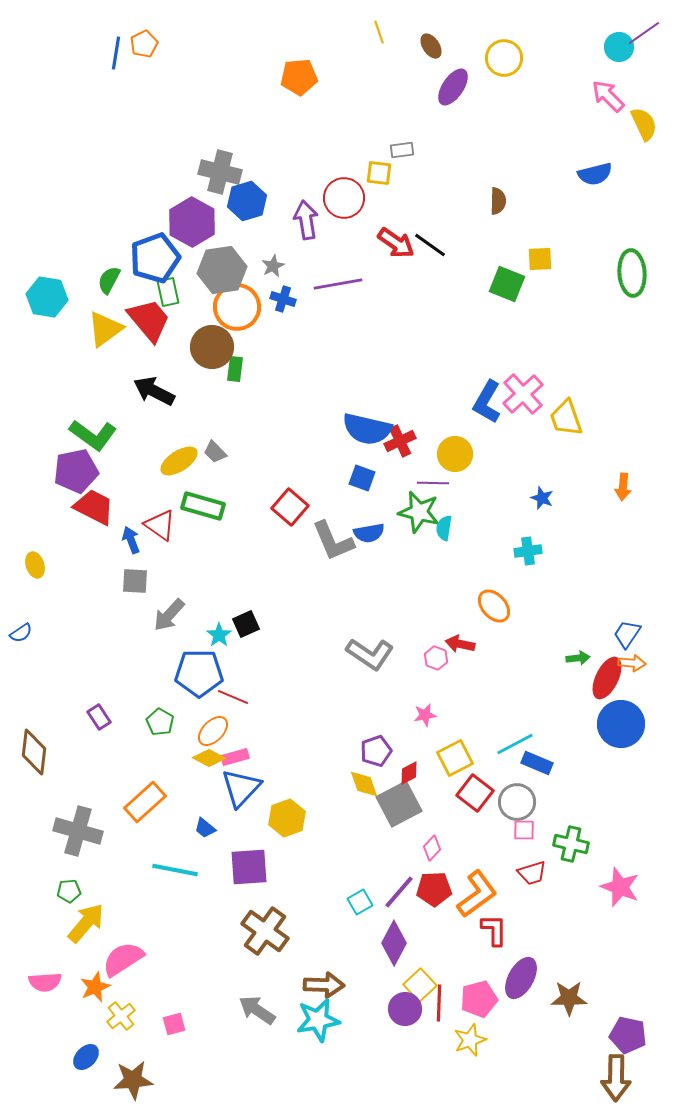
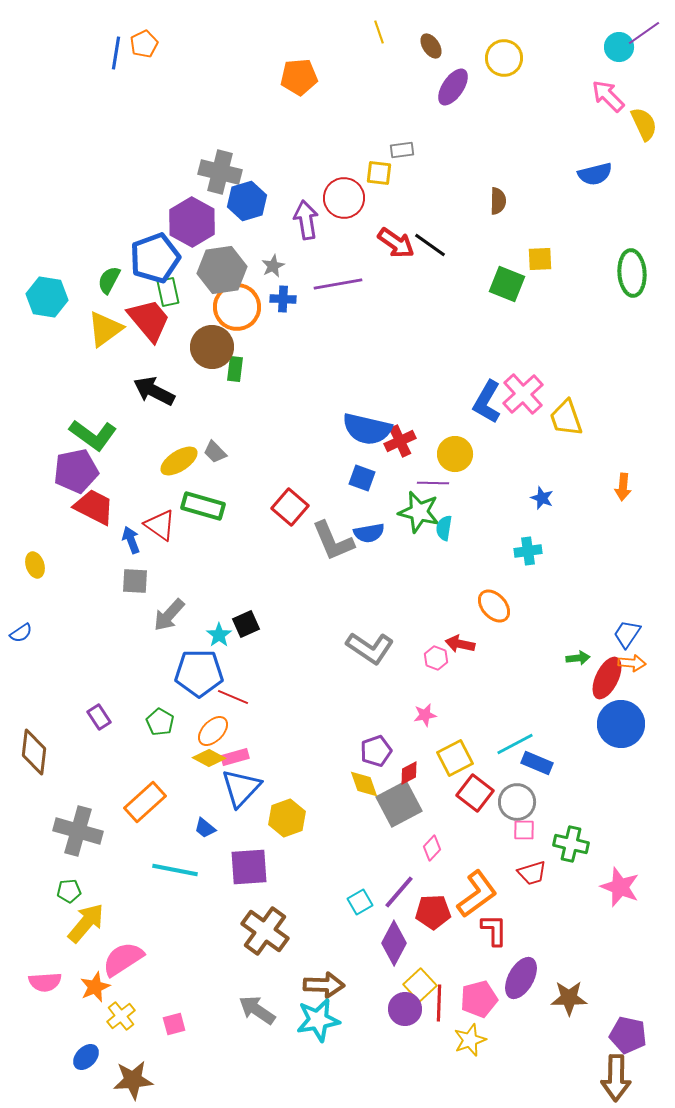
blue cross at (283, 299): rotated 15 degrees counterclockwise
gray L-shape at (370, 654): moved 6 px up
red pentagon at (434, 889): moved 1 px left, 23 px down
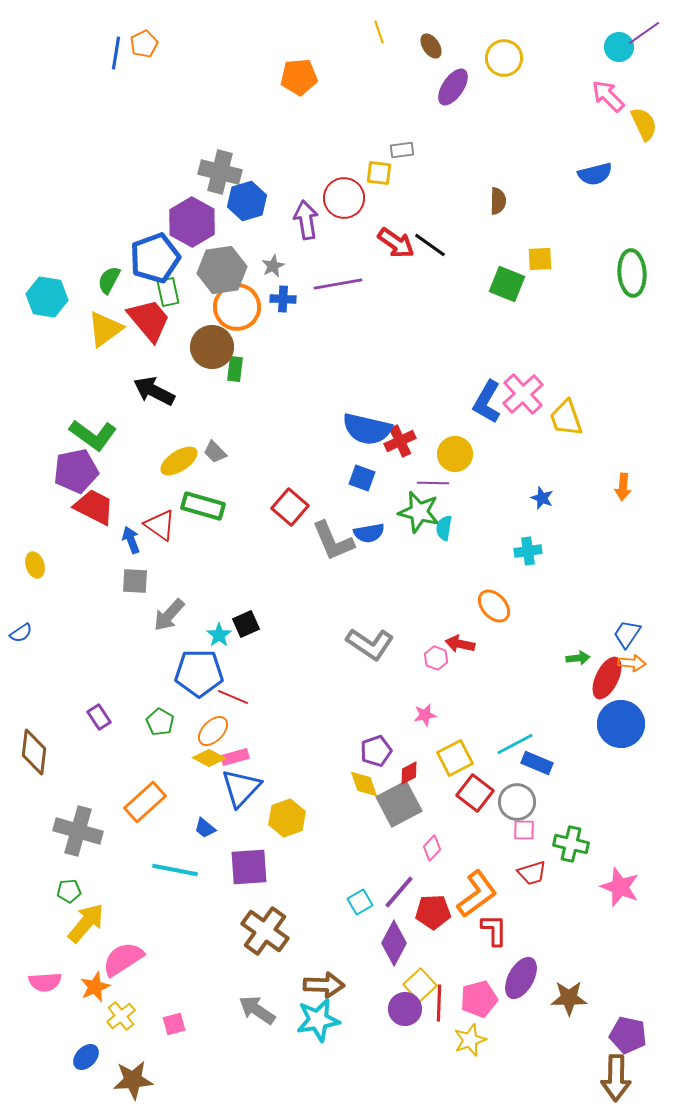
gray L-shape at (370, 648): moved 4 px up
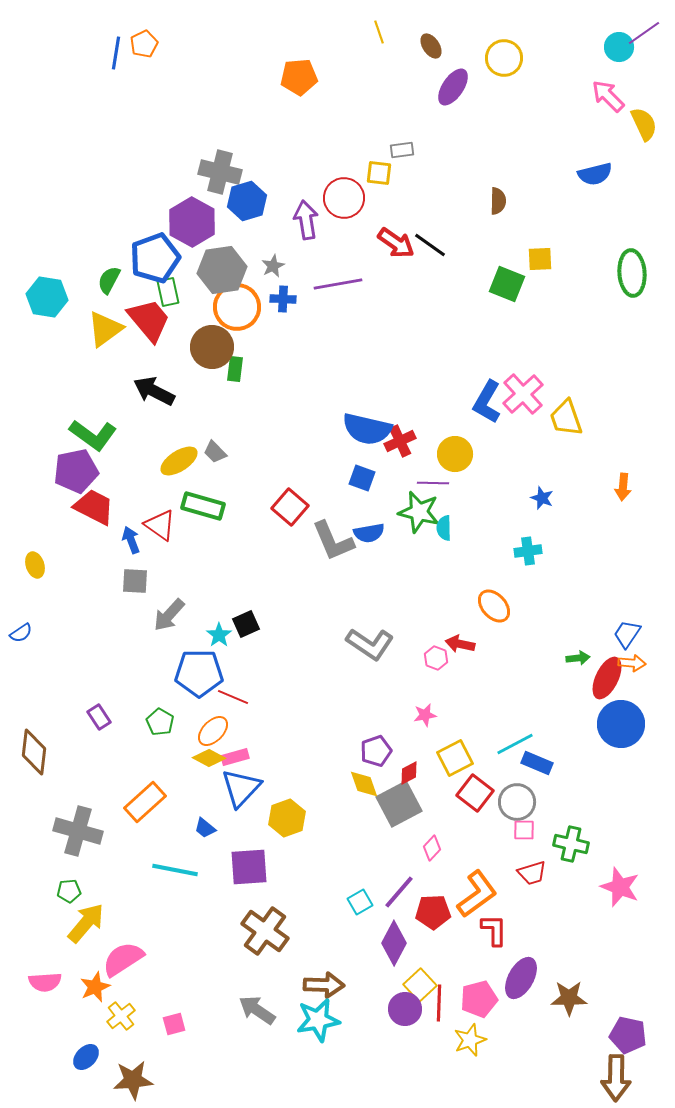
cyan semicircle at (444, 528): rotated 10 degrees counterclockwise
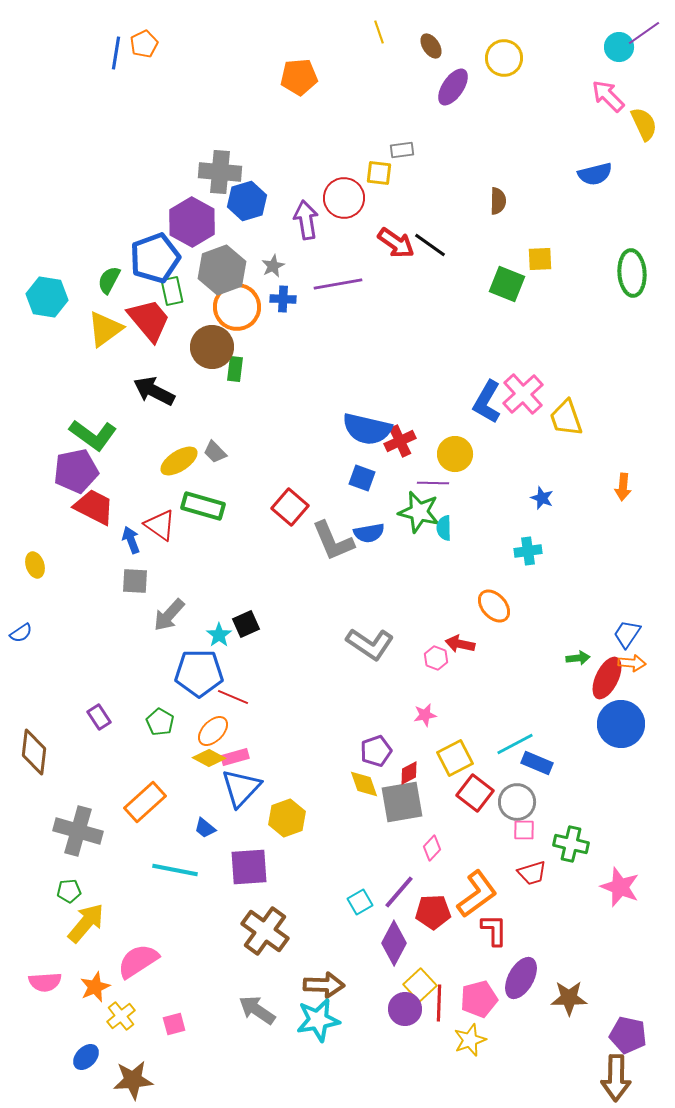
gray cross at (220, 172): rotated 9 degrees counterclockwise
gray hexagon at (222, 270): rotated 12 degrees counterclockwise
green rectangle at (168, 292): moved 4 px right, 1 px up
gray square at (399, 804): moved 3 px right, 2 px up; rotated 18 degrees clockwise
pink semicircle at (123, 959): moved 15 px right, 2 px down
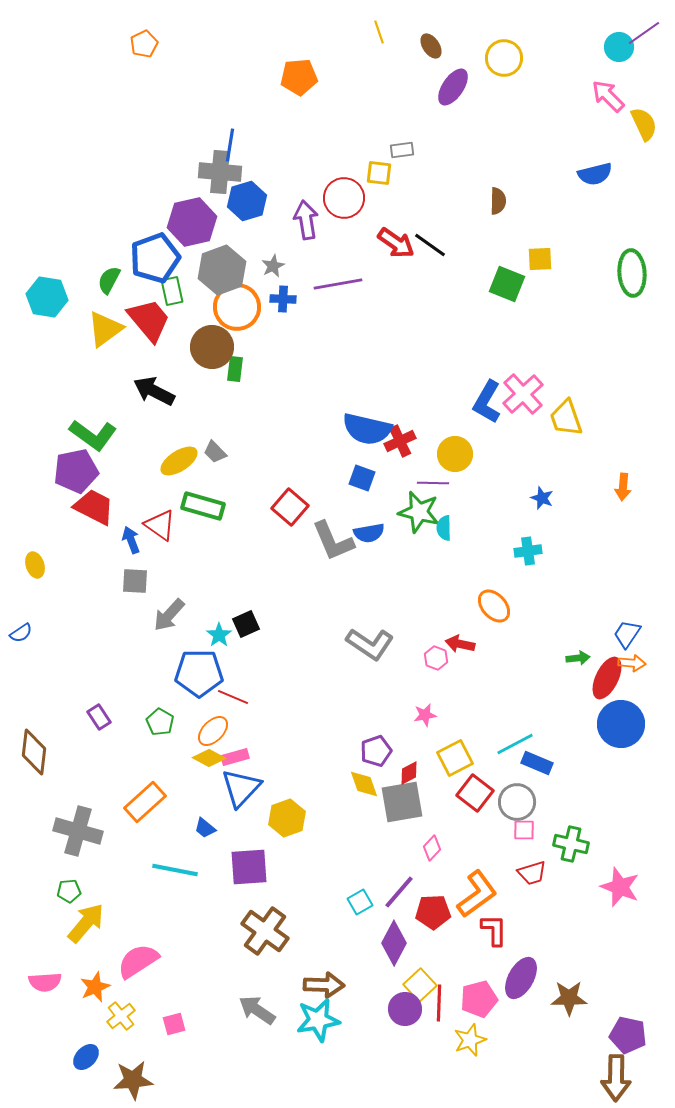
blue line at (116, 53): moved 114 px right, 92 px down
purple hexagon at (192, 222): rotated 18 degrees clockwise
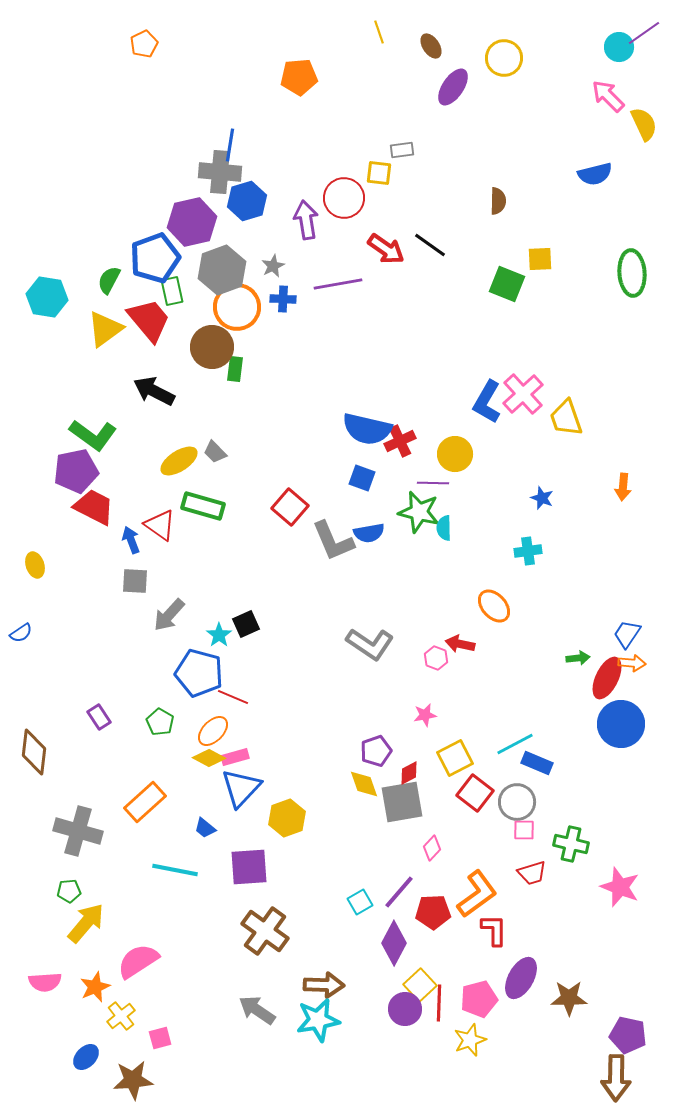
red arrow at (396, 243): moved 10 px left, 6 px down
blue pentagon at (199, 673): rotated 15 degrees clockwise
pink square at (174, 1024): moved 14 px left, 14 px down
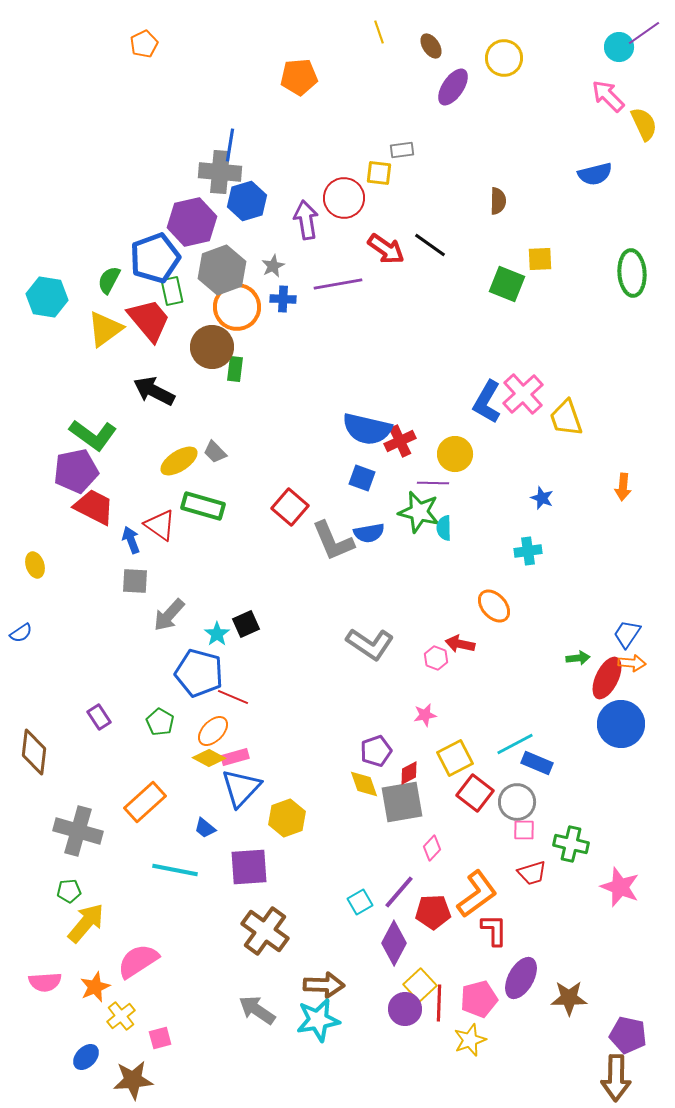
cyan star at (219, 635): moved 2 px left, 1 px up
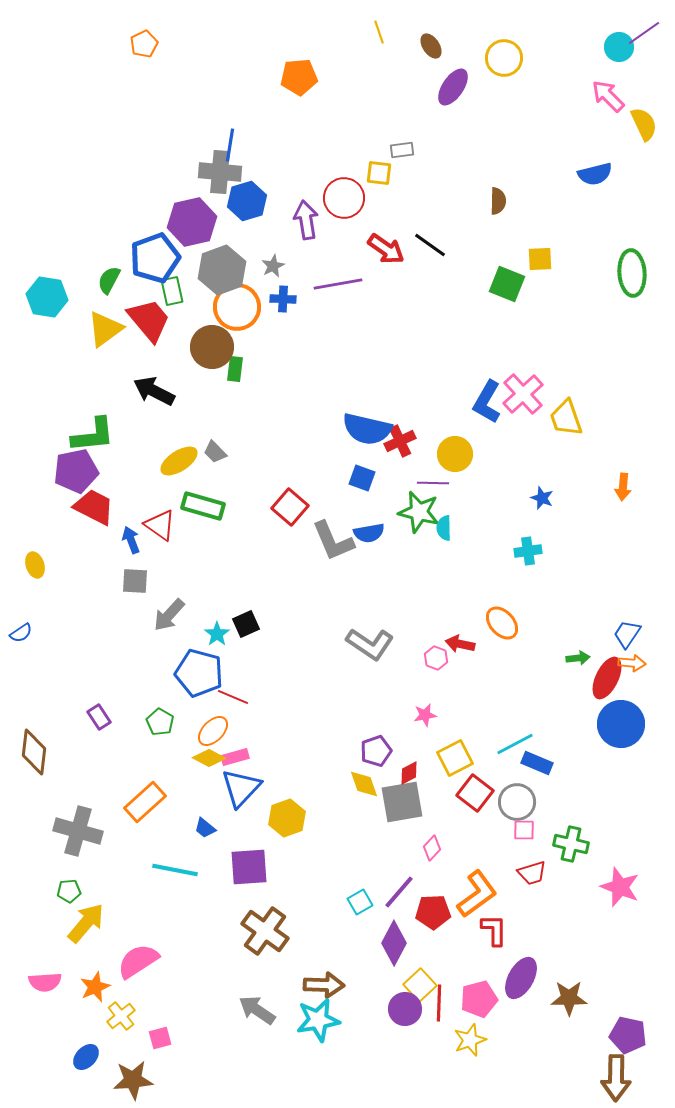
green L-shape at (93, 435): rotated 42 degrees counterclockwise
orange ellipse at (494, 606): moved 8 px right, 17 px down
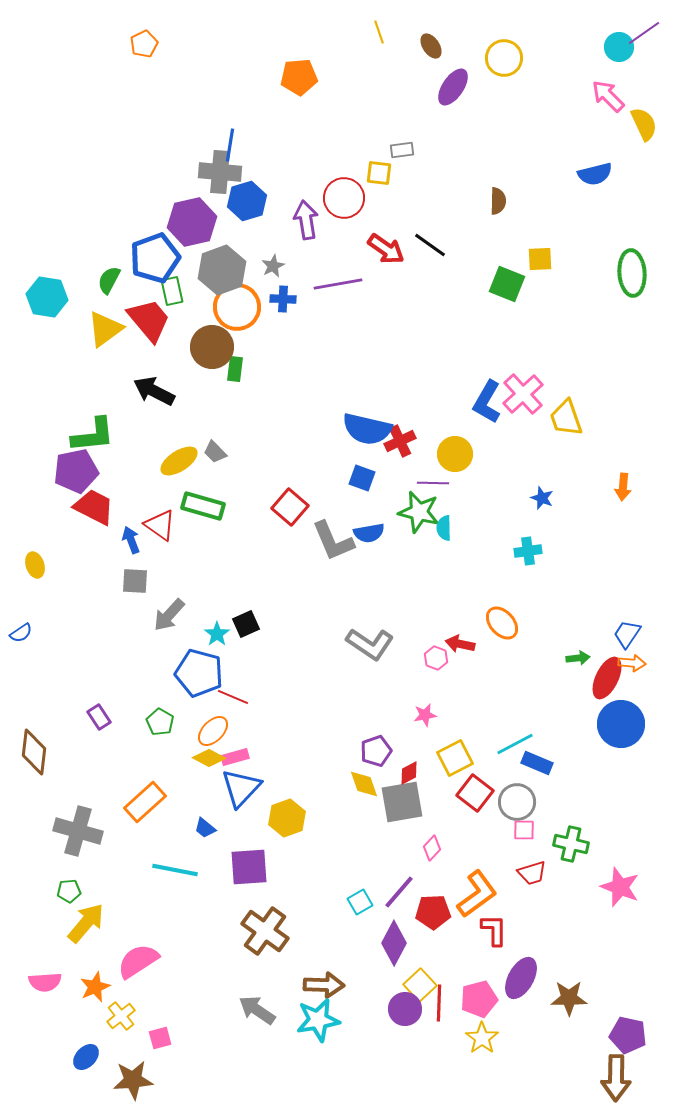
yellow star at (470, 1040): moved 12 px right, 2 px up; rotated 16 degrees counterclockwise
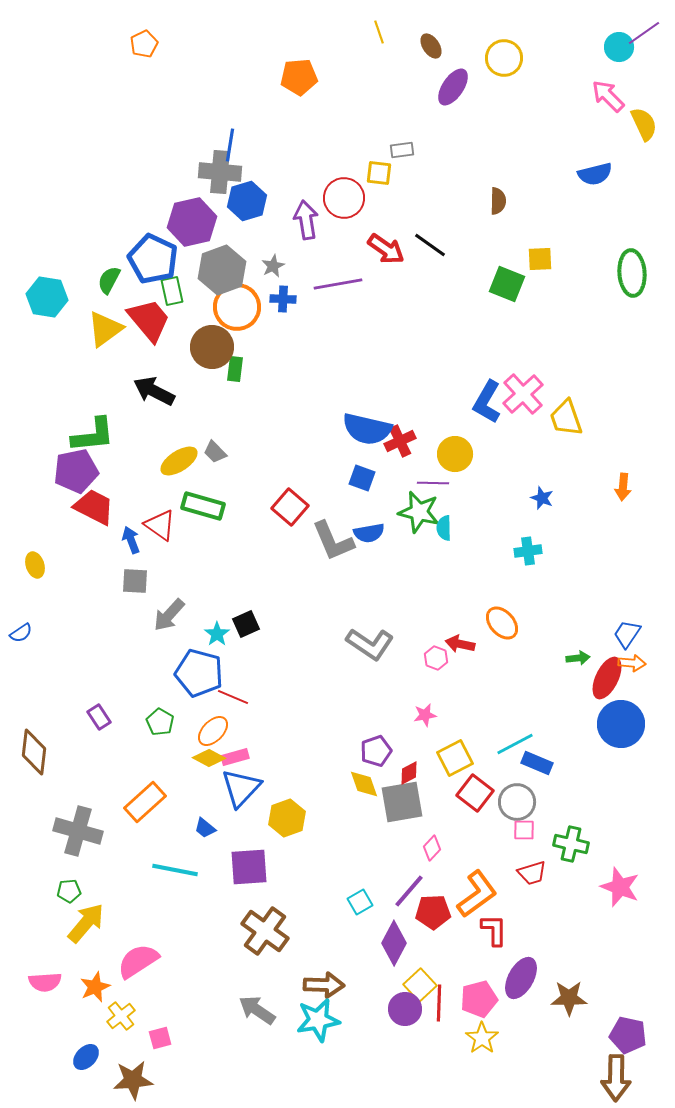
blue pentagon at (155, 258): moved 2 px left, 1 px down; rotated 27 degrees counterclockwise
purple line at (399, 892): moved 10 px right, 1 px up
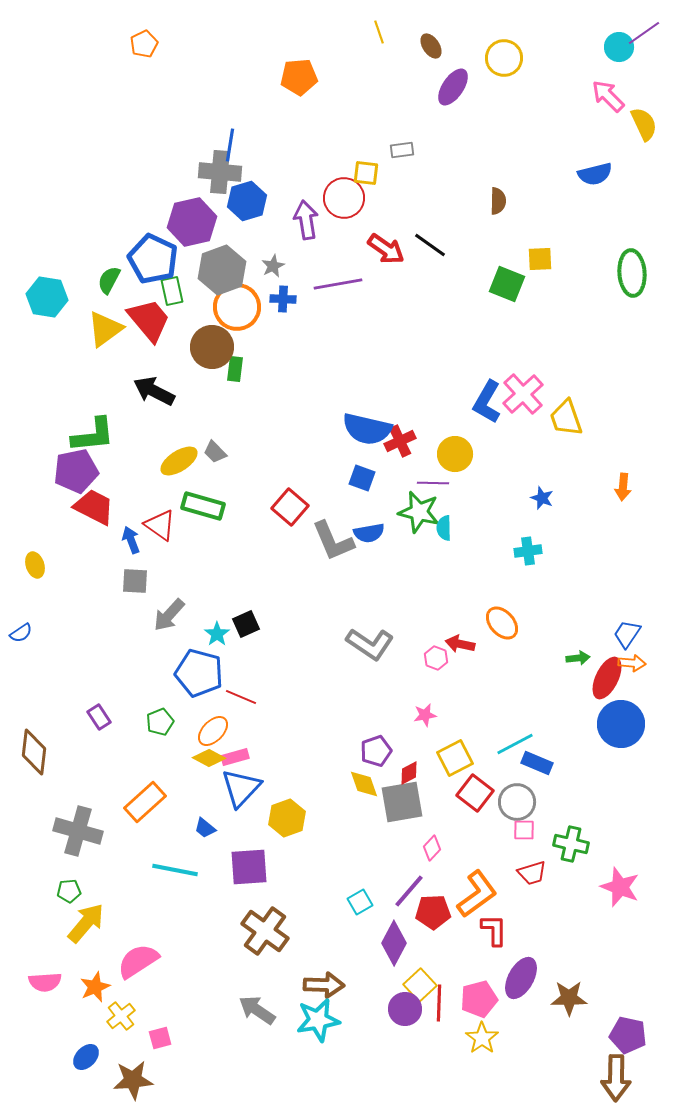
yellow square at (379, 173): moved 13 px left
red line at (233, 697): moved 8 px right
green pentagon at (160, 722): rotated 20 degrees clockwise
